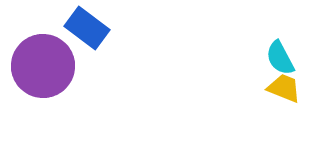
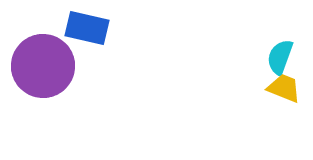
blue rectangle: rotated 24 degrees counterclockwise
cyan semicircle: moved 1 px up; rotated 48 degrees clockwise
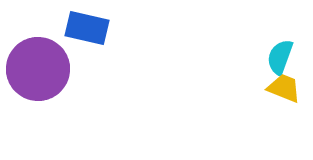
purple circle: moved 5 px left, 3 px down
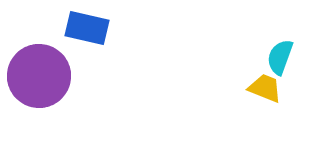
purple circle: moved 1 px right, 7 px down
yellow trapezoid: moved 19 px left
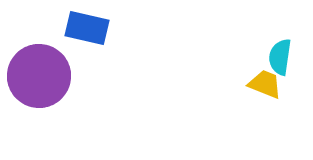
cyan semicircle: rotated 12 degrees counterclockwise
yellow trapezoid: moved 4 px up
